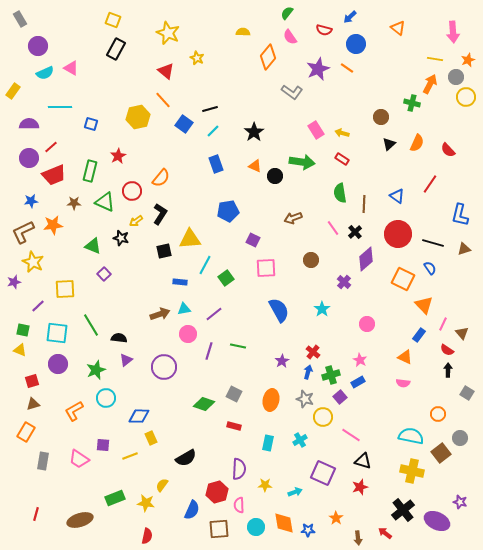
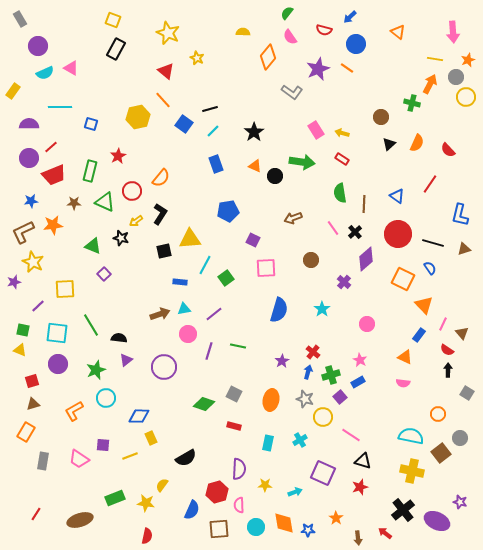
orange triangle at (398, 28): moved 4 px down
blue semicircle at (279, 310): rotated 45 degrees clockwise
red line at (36, 514): rotated 16 degrees clockwise
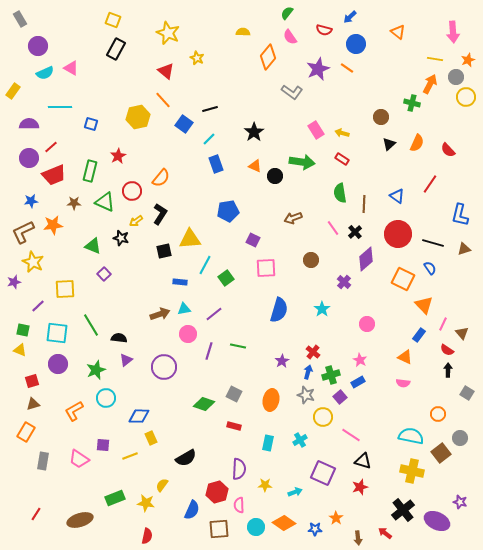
cyan line at (213, 131): moved 4 px left, 8 px down
gray star at (305, 399): moved 1 px right, 4 px up
orange diamond at (284, 523): rotated 45 degrees counterclockwise
blue star at (308, 530): moved 7 px right, 1 px up
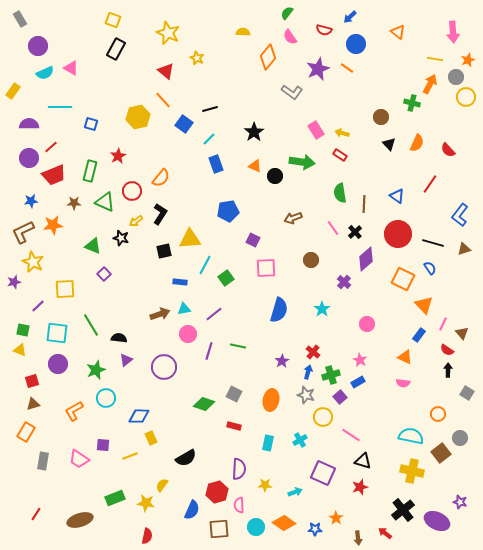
black triangle at (389, 144): rotated 32 degrees counterclockwise
red rectangle at (342, 159): moved 2 px left, 4 px up
blue L-shape at (460, 215): rotated 25 degrees clockwise
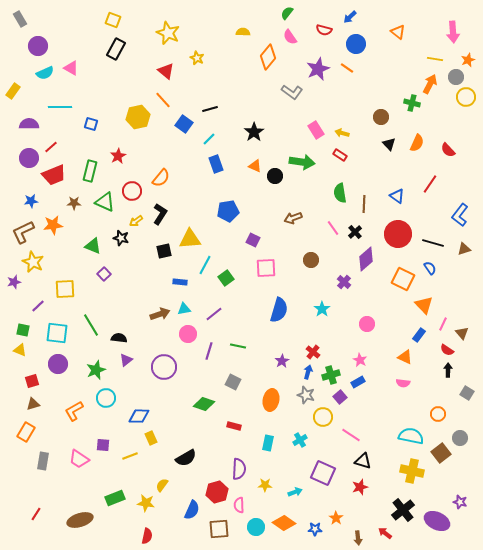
gray square at (234, 394): moved 1 px left, 12 px up
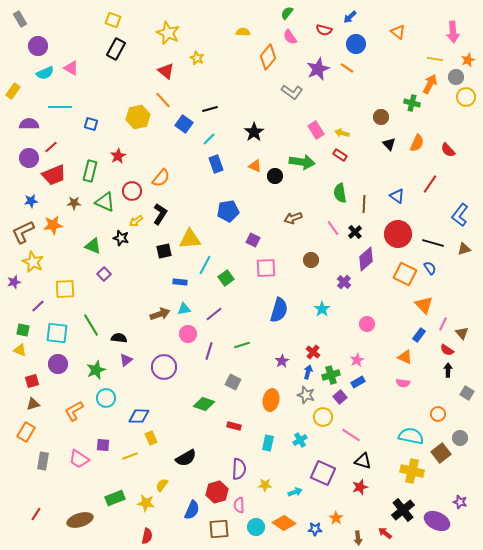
orange square at (403, 279): moved 2 px right, 5 px up
green line at (238, 346): moved 4 px right, 1 px up; rotated 28 degrees counterclockwise
pink star at (360, 360): moved 3 px left; rotated 16 degrees clockwise
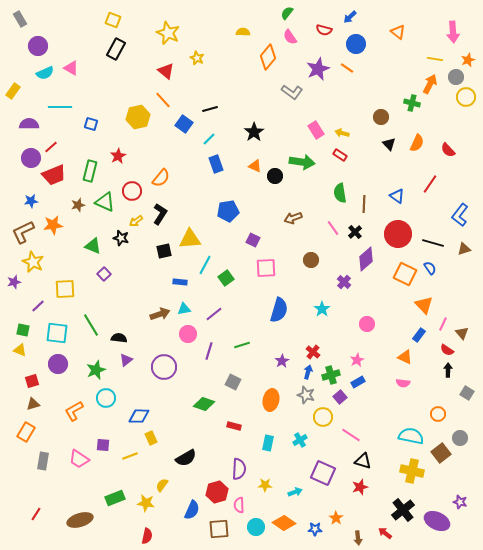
purple circle at (29, 158): moved 2 px right
brown star at (74, 203): moved 4 px right, 2 px down; rotated 16 degrees counterclockwise
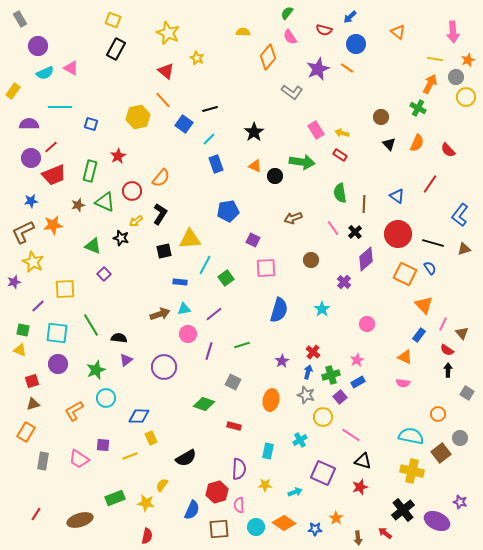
green cross at (412, 103): moved 6 px right, 5 px down; rotated 14 degrees clockwise
cyan rectangle at (268, 443): moved 8 px down
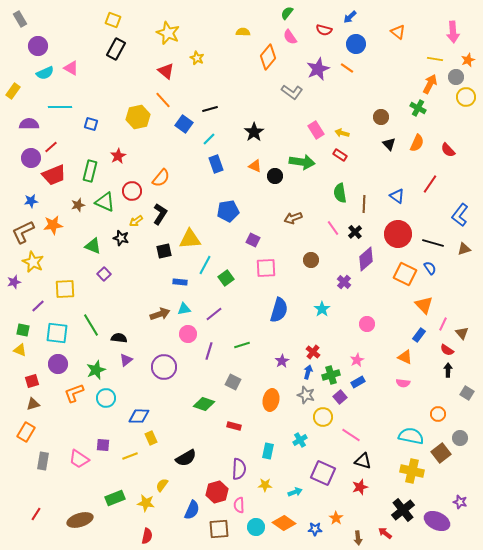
orange L-shape at (74, 411): moved 18 px up; rotated 10 degrees clockwise
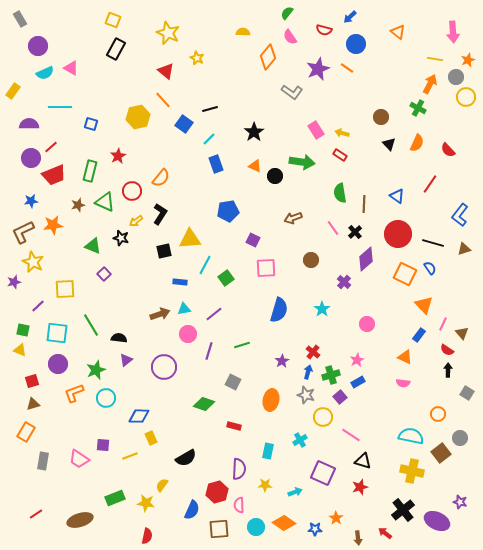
red line at (36, 514): rotated 24 degrees clockwise
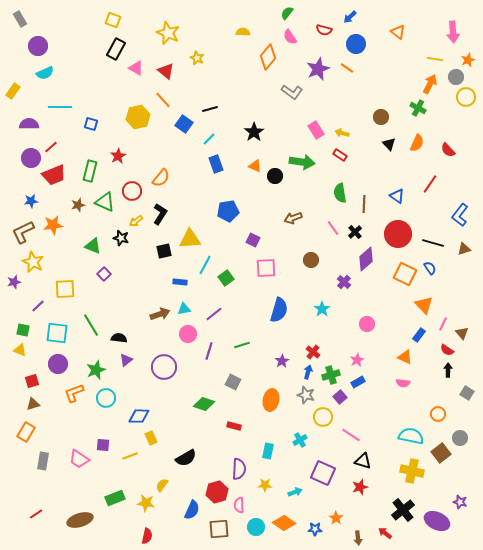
pink triangle at (71, 68): moved 65 px right
